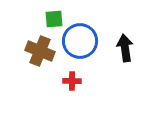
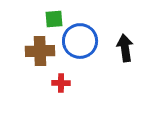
brown cross: rotated 24 degrees counterclockwise
red cross: moved 11 px left, 2 px down
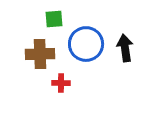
blue circle: moved 6 px right, 3 px down
brown cross: moved 3 px down
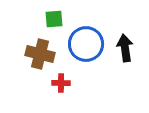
brown cross: rotated 16 degrees clockwise
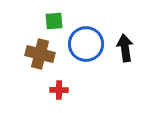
green square: moved 2 px down
red cross: moved 2 px left, 7 px down
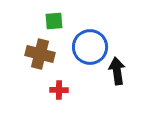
blue circle: moved 4 px right, 3 px down
black arrow: moved 8 px left, 23 px down
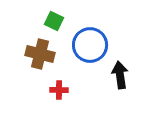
green square: rotated 30 degrees clockwise
blue circle: moved 2 px up
black arrow: moved 3 px right, 4 px down
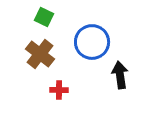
green square: moved 10 px left, 4 px up
blue circle: moved 2 px right, 3 px up
brown cross: rotated 24 degrees clockwise
